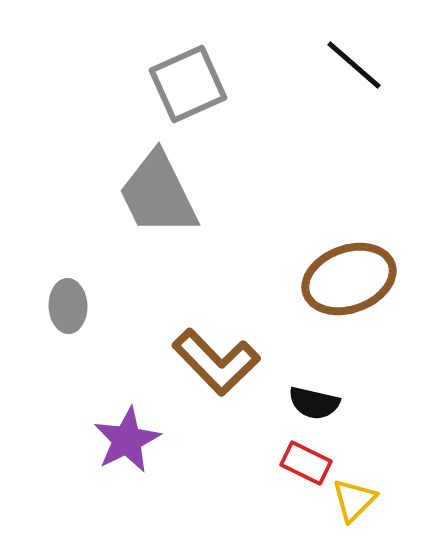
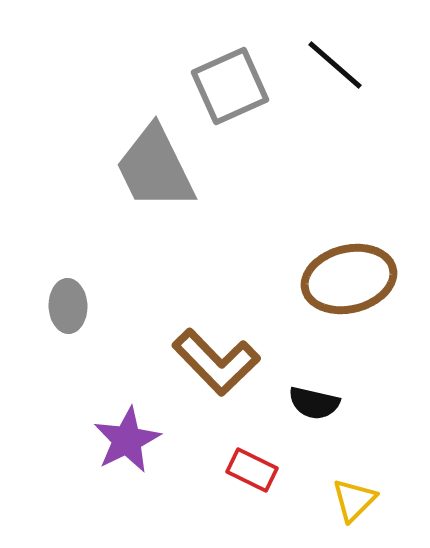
black line: moved 19 px left
gray square: moved 42 px right, 2 px down
gray trapezoid: moved 3 px left, 26 px up
brown ellipse: rotated 6 degrees clockwise
red rectangle: moved 54 px left, 7 px down
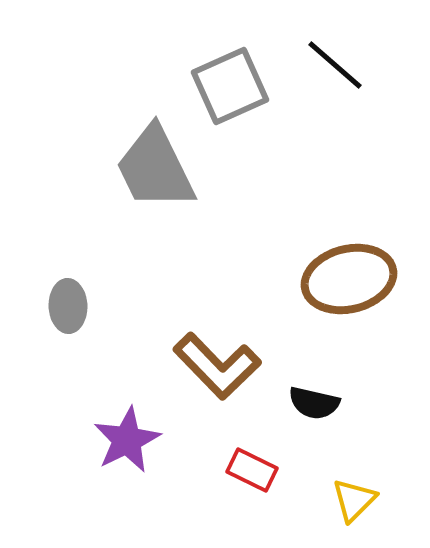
brown L-shape: moved 1 px right, 4 px down
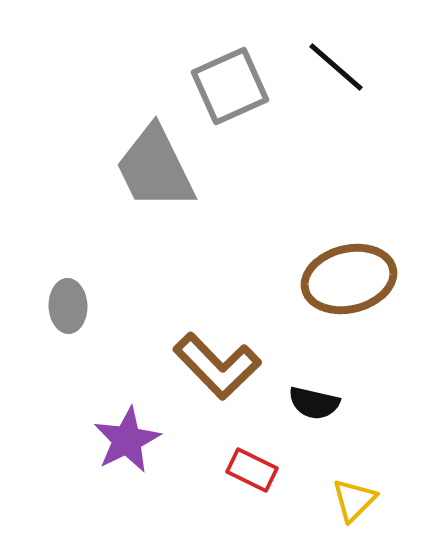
black line: moved 1 px right, 2 px down
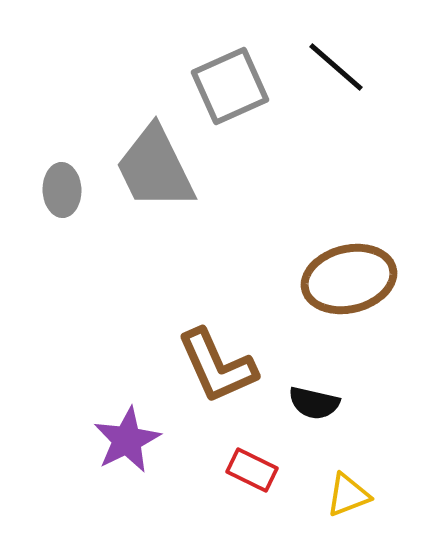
gray ellipse: moved 6 px left, 116 px up
brown L-shape: rotated 20 degrees clockwise
yellow triangle: moved 6 px left, 5 px up; rotated 24 degrees clockwise
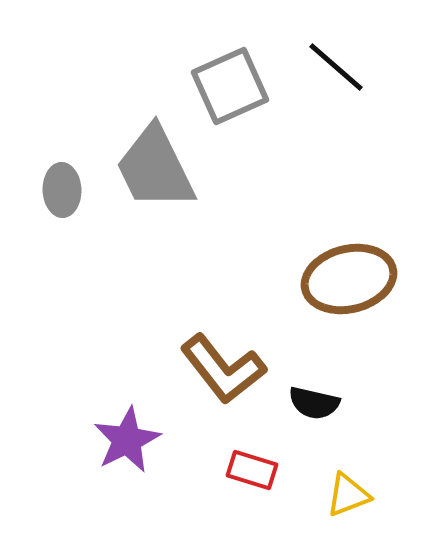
brown L-shape: moved 6 px right, 3 px down; rotated 14 degrees counterclockwise
red rectangle: rotated 9 degrees counterclockwise
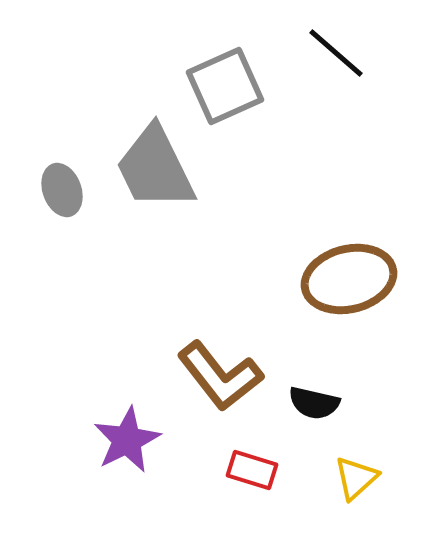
black line: moved 14 px up
gray square: moved 5 px left
gray ellipse: rotated 18 degrees counterclockwise
brown L-shape: moved 3 px left, 7 px down
yellow triangle: moved 8 px right, 17 px up; rotated 21 degrees counterclockwise
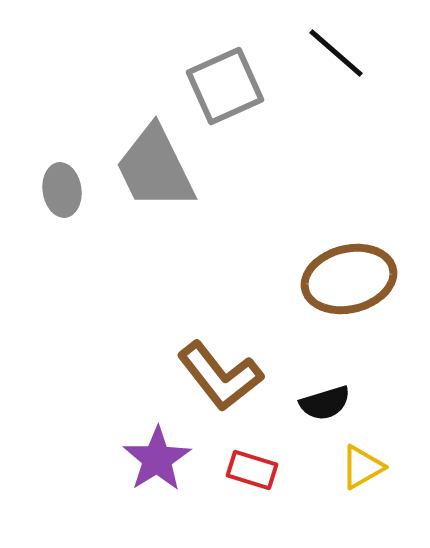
gray ellipse: rotated 12 degrees clockwise
black semicircle: moved 11 px right; rotated 30 degrees counterclockwise
purple star: moved 30 px right, 19 px down; rotated 6 degrees counterclockwise
yellow triangle: moved 6 px right, 11 px up; rotated 12 degrees clockwise
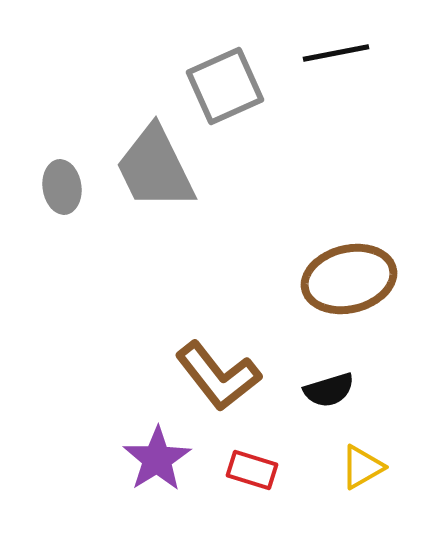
black line: rotated 52 degrees counterclockwise
gray ellipse: moved 3 px up
brown L-shape: moved 2 px left
black semicircle: moved 4 px right, 13 px up
